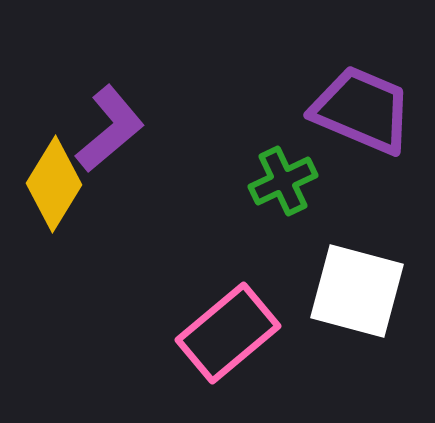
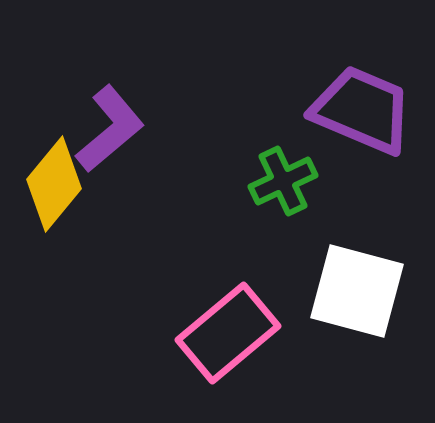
yellow diamond: rotated 8 degrees clockwise
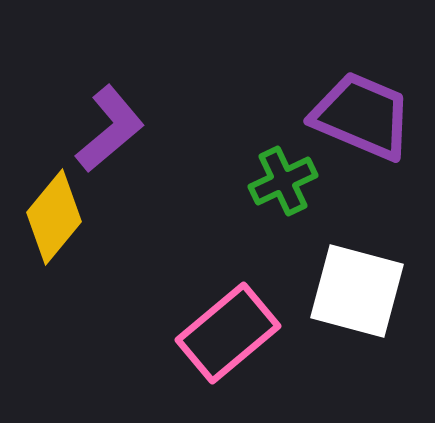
purple trapezoid: moved 6 px down
yellow diamond: moved 33 px down
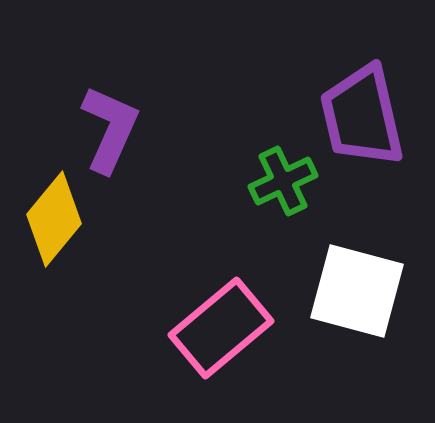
purple trapezoid: rotated 126 degrees counterclockwise
purple L-shape: rotated 26 degrees counterclockwise
yellow diamond: moved 2 px down
pink rectangle: moved 7 px left, 5 px up
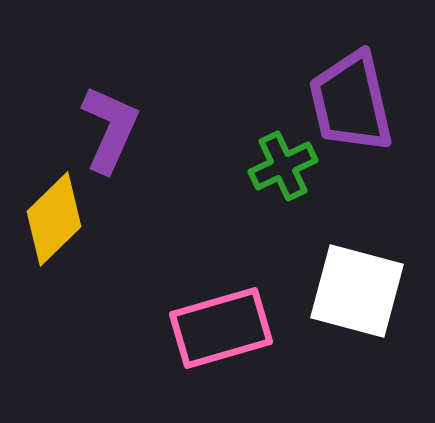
purple trapezoid: moved 11 px left, 14 px up
green cross: moved 15 px up
yellow diamond: rotated 6 degrees clockwise
pink rectangle: rotated 24 degrees clockwise
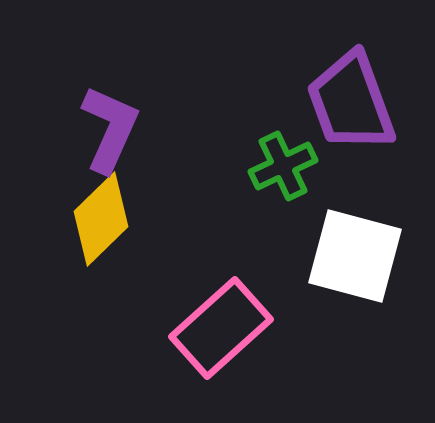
purple trapezoid: rotated 7 degrees counterclockwise
yellow diamond: moved 47 px right
white square: moved 2 px left, 35 px up
pink rectangle: rotated 26 degrees counterclockwise
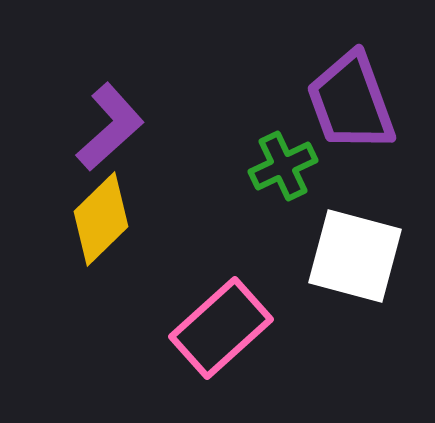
purple L-shape: moved 2 px up; rotated 24 degrees clockwise
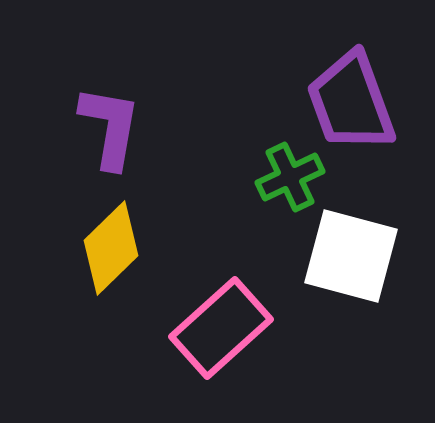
purple L-shape: rotated 38 degrees counterclockwise
green cross: moved 7 px right, 11 px down
yellow diamond: moved 10 px right, 29 px down
white square: moved 4 px left
